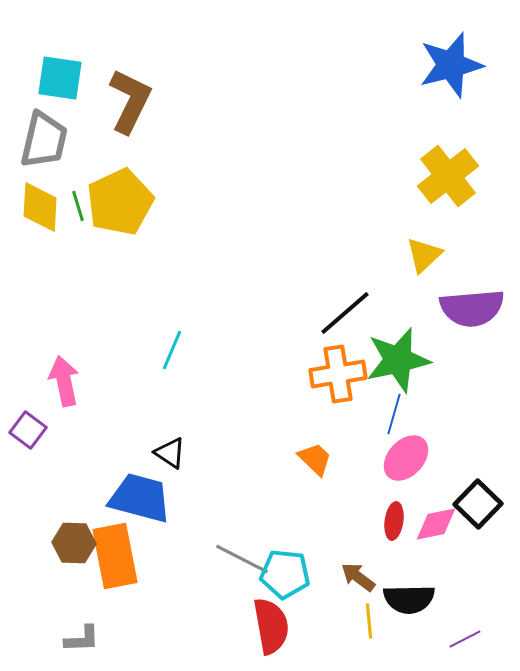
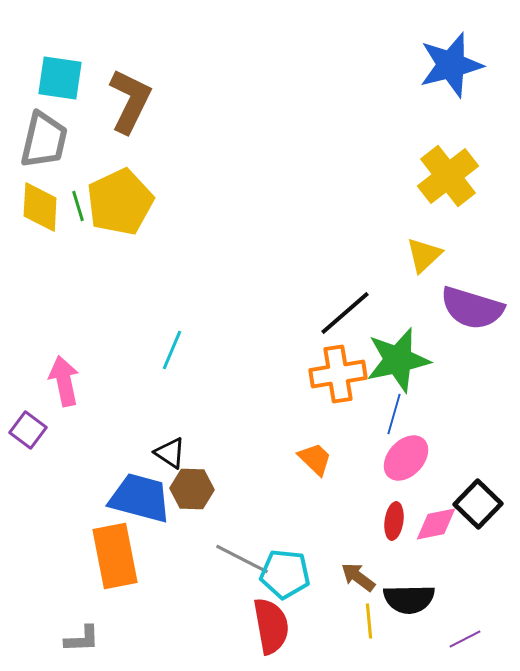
purple semicircle: rotated 22 degrees clockwise
brown hexagon: moved 118 px right, 54 px up
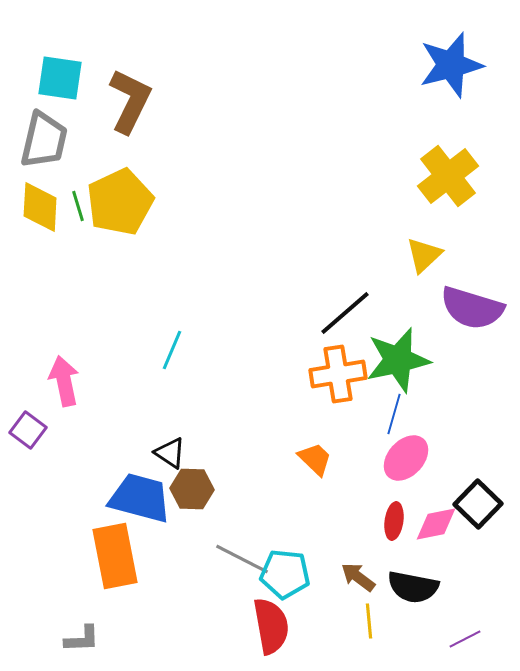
black semicircle: moved 4 px right, 12 px up; rotated 12 degrees clockwise
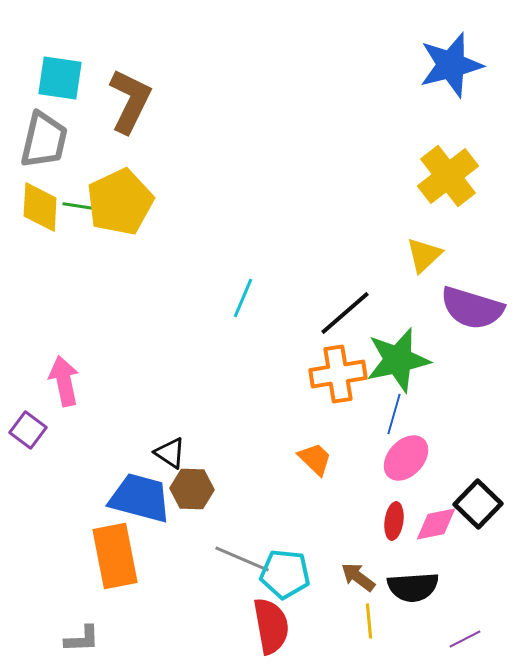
green line: rotated 64 degrees counterclockwise
cyan line: moved 71 px right, 52 px up
gray line: rotated 4 degrees counterclockwise
black semicircle: rotated 15 degrees counterclockwise
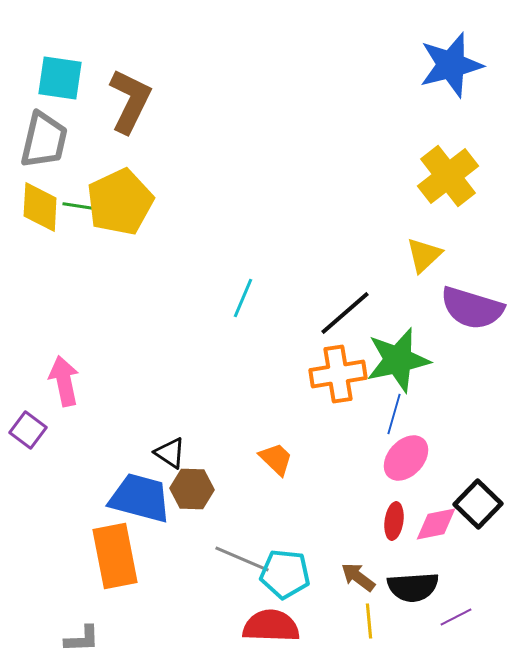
orange trapezoid: moved 39 px left
red semicircle: rotated 78 degrees counterclockwise
purple line: moved 9 px left, 22 px up
